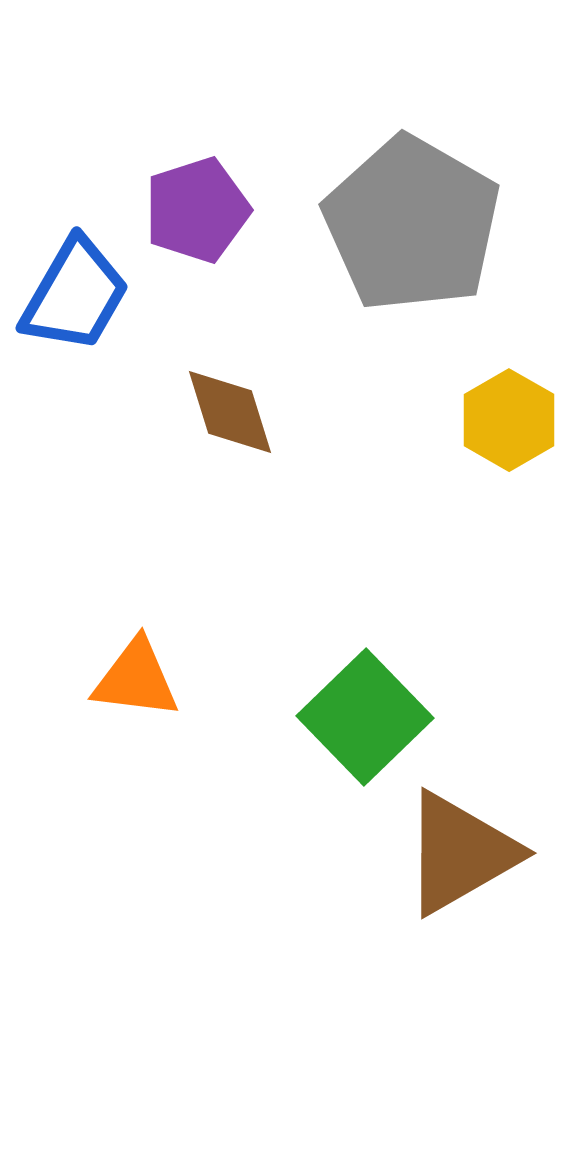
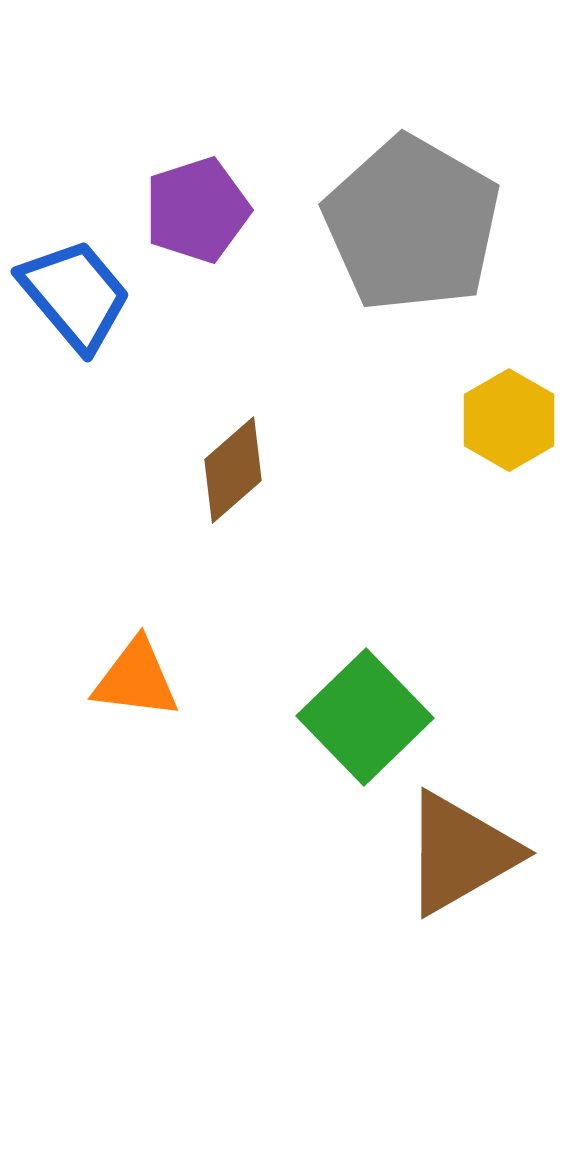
blue trapezoid: rotated 70 degrees counterclockwise
brown diamond: moved 3 px right, 58 px down; rotated 66 degrees clockwise
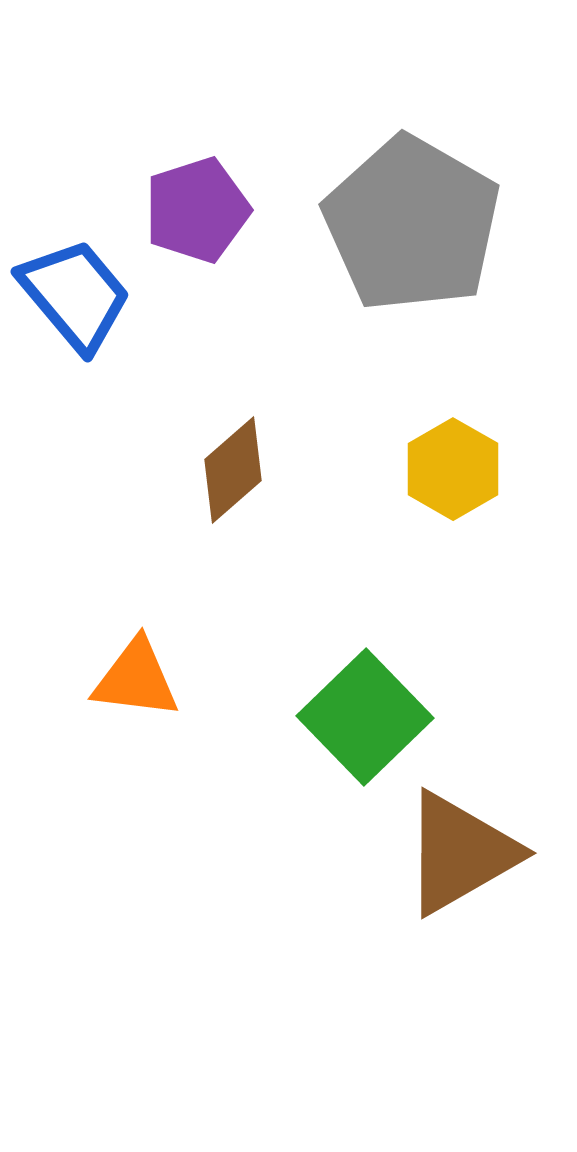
yellow hexagon: moved 56 px left, 49 px down
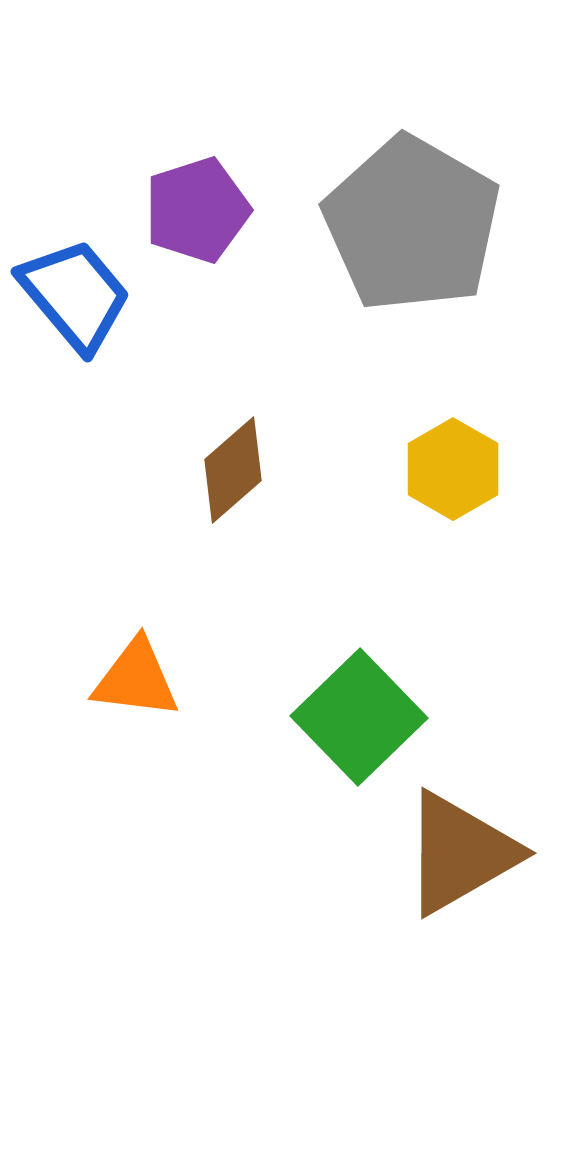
green square: moved 6 px left
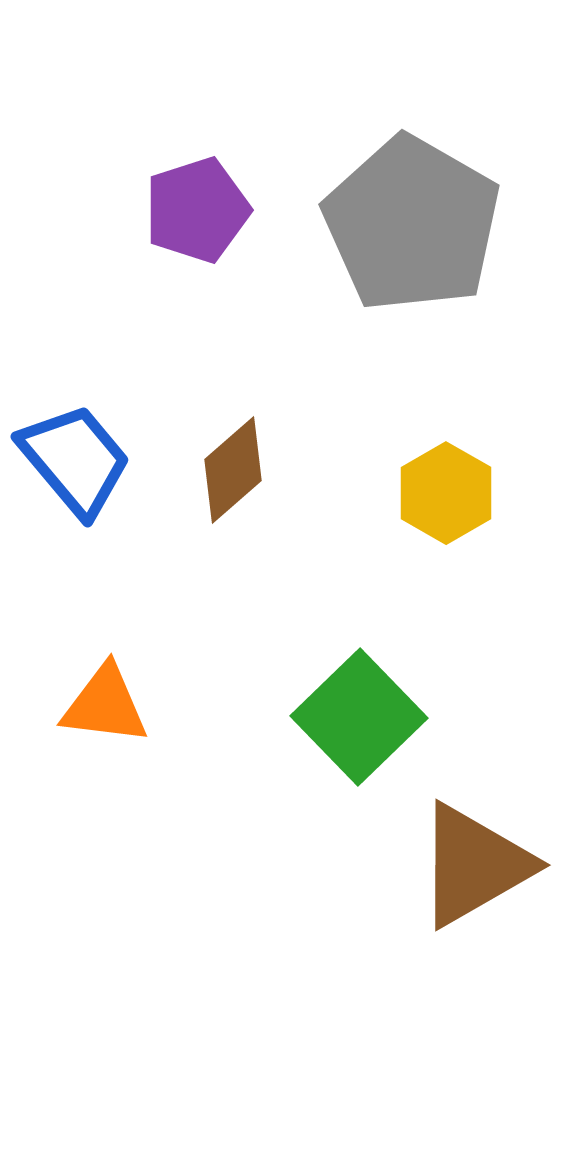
blue trapezoid: moved 165 px down
yellow hexagon: moved 7 px left, 24 px down
orange triangle: moved 31 px left, 26 px down
brown triangle: moved 14 px right, 12 px down
